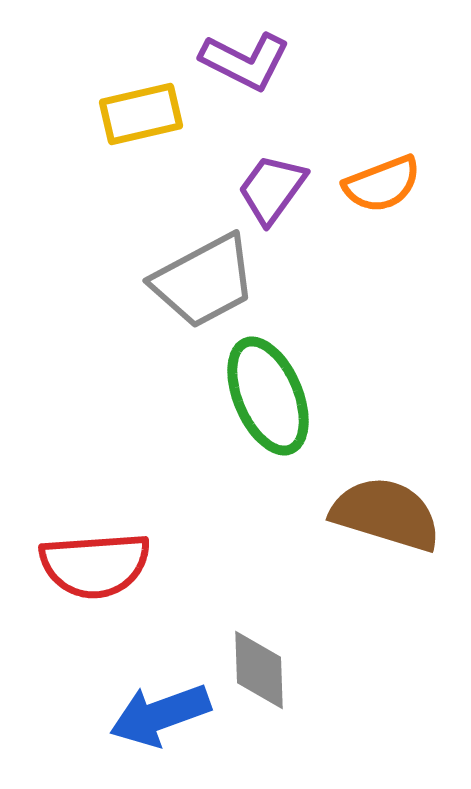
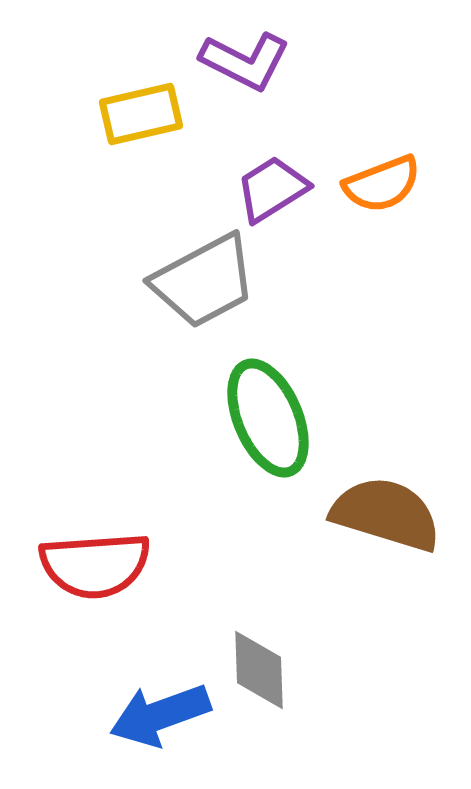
purple trapezoid: rotated 22 degrees clockwise
green ellipse: moved 22 px down
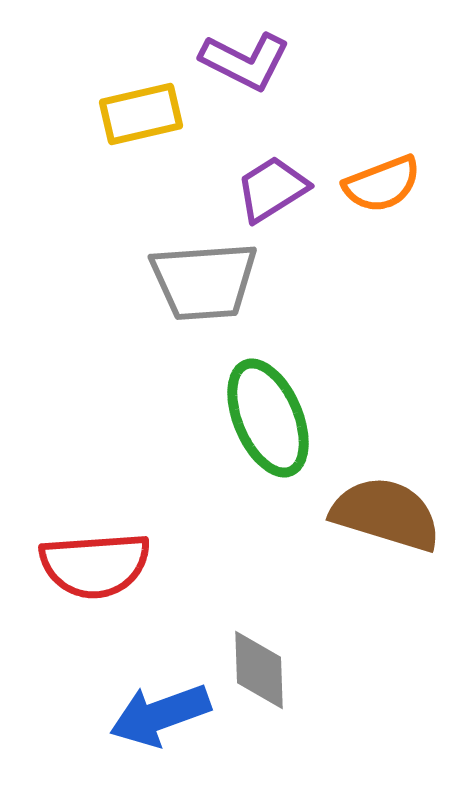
gray trapezoid: rotated 24 degrees clockwise
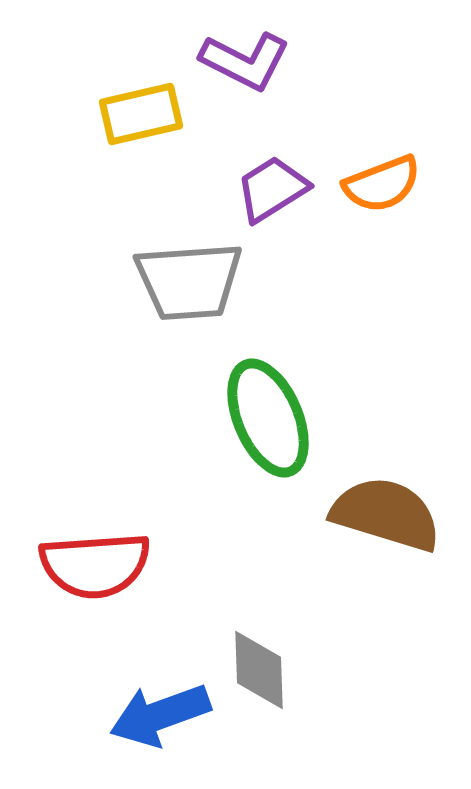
gray trapezoid: moved 15 px left
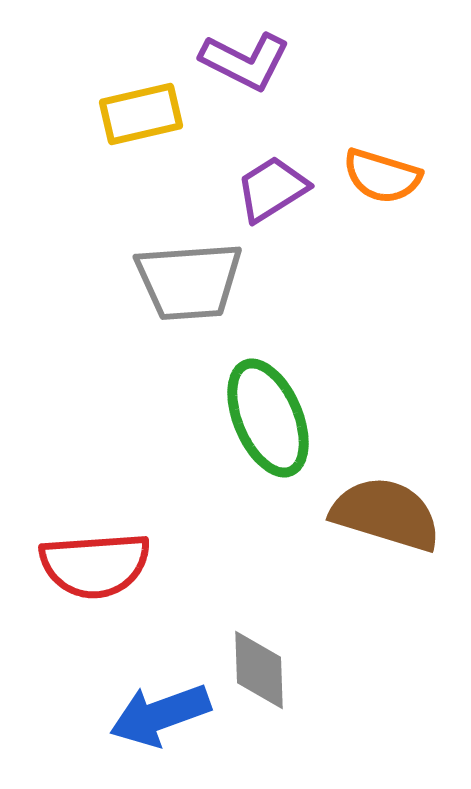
orange semicircle: moved 8 px up; rotated 38 degrees clockwise
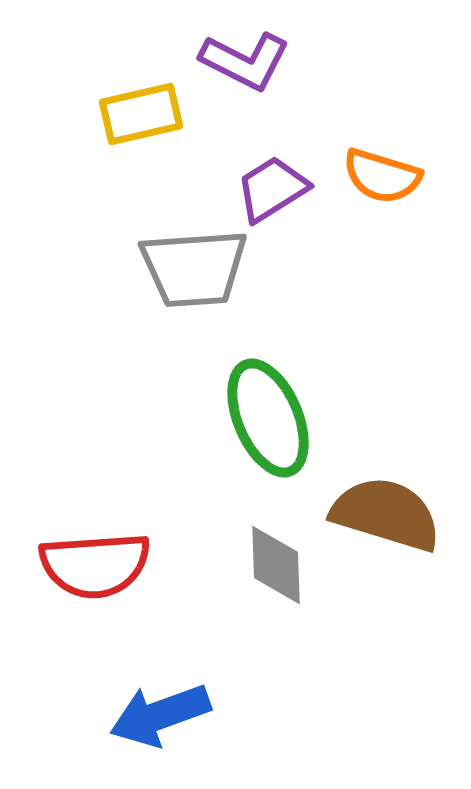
gray trapezoid: moved 5 px right, 13 px up
gray diamond: moved 17 px right, 105 px up
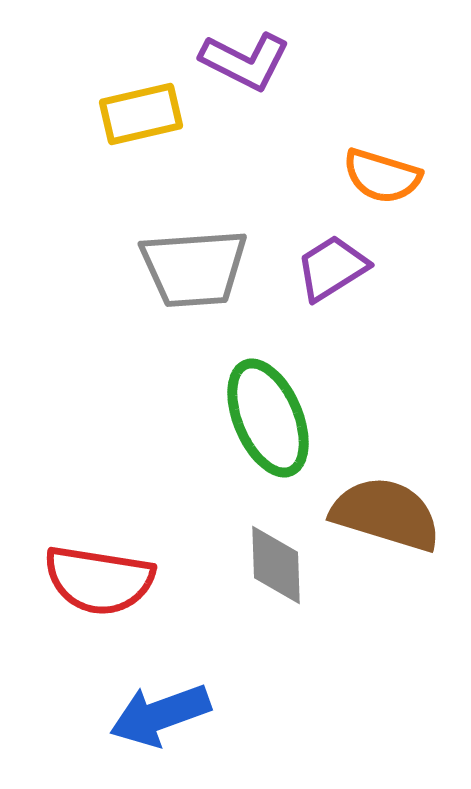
purple trapezoid: moved 60 px right, 79 px down
red semicircle: moved 4 px right, 15 px down; rotated 13 degrees clockwise
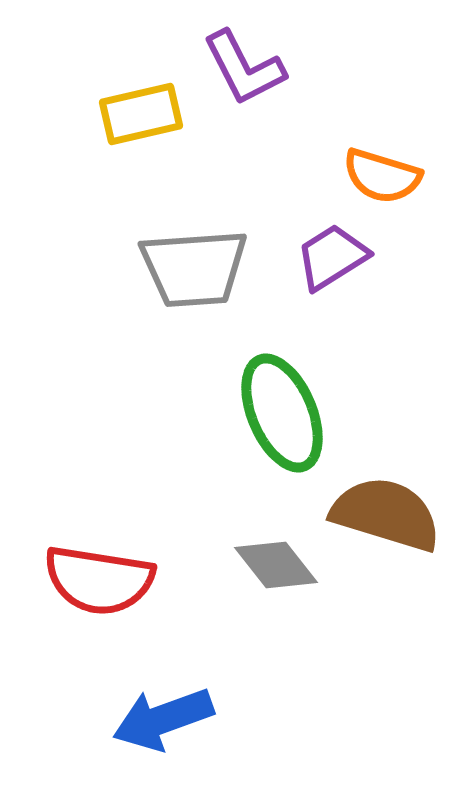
purple L-shape: moved 1 px left, 7 px down; rotated 36 degrees clockwise
purple trapezoid: moved 11 px up
green ellipse: moved 14 px right, 5 px up
gray diamond: rotated 36 degrees counterclockwise
blue arrow: moved 3 px right, 4 px down
